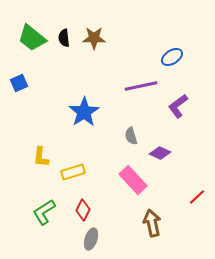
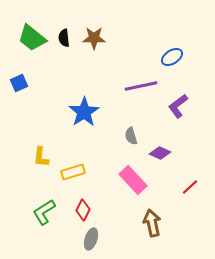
red line: moved 7 px left, 10 px up
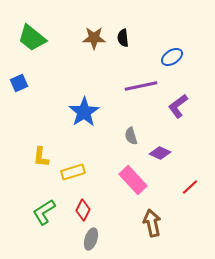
black semicircle: moved 59 px right
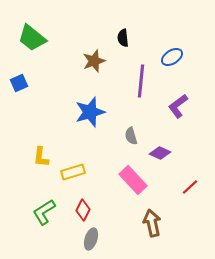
brown star: moved 23 px down; rotated 20 degrees counterclockwise
purple line: moved 5 px up; rotated 72 degrees counterclockwise
blue star: moved 6 px right; rotated 16 degrees clockwise
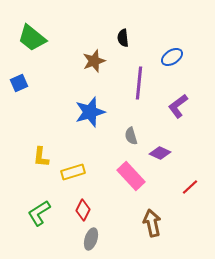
purple line: moved 2 px left, 2 px down
pink rectangle: moved 2 px left, 4 px up
green L-shape: moved 5 px left, 1 px down
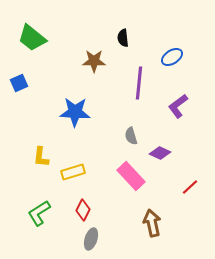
brown star: rotated 20 degrees clockwise
blue star: moved 15 px left; rotated 20 degrees clockwise
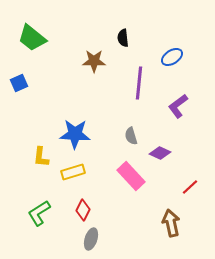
blue star: moved 22 px down
brown arrow: moved 19 px right
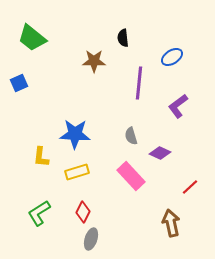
yellow rectangle: moved 4 px right
red diamond: moved 2 px down
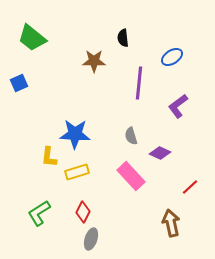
yellow L-shape: moved 8 px right
